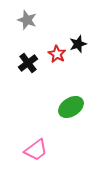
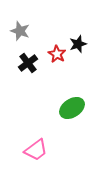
gray star: moved 7 px left, 11 px down
green ellipse: moved 1 px right, 1 px down
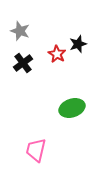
black cross: moved 5 px left
green ellipse: rotated 15 degrees clockwise
pink trapezoid: rotated 140 degrees clockwise
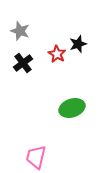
pink trapezoid: moved 7 px down
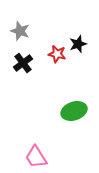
red star: rotated 18 degrees counterclockwise
green ellipse: moved 2 px right, 3 px down
pink trapezoid: rotated 45 degrees counterclockwise
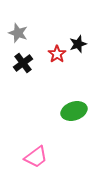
gray star: moved 2 px left, 2 px down
red star: rotated 24 degrees clockwise
pink trapezoid: rotated 95 degrees counterclockwise
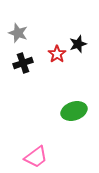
black cross: rotated 18 degrees clockwise
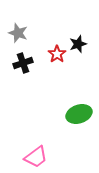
green ellipse: moved 5 px right, 3 px down
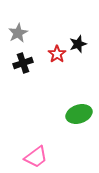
gray star: rotated 24 degrees clockwise
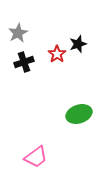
black cross: moved 1 px right, 1 px up
